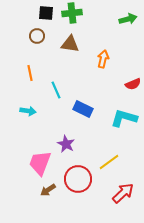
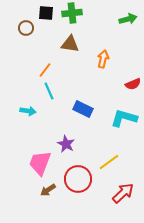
brown circle: moved 11 px left, 8 px up
orange line: moved 15 px right, 3 px up; rotated 49 degrees clockwise
cyan line: moved 7 px left, 1 px down
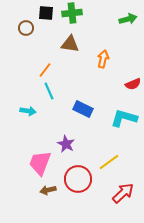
brown arrow: rotated 21 degrees clockwise
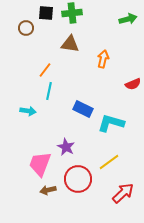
cyan line: rotated 36 degrees clockwise
cyan L-shape: moved 13 px left, 5 px down
purple star: moved 3 px down
pink trapezoid: moved 1 px down
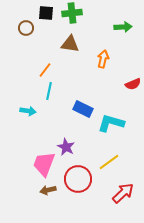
green arrow: moved 5 px left, 8 px down; rotated 12 degrees clockwise
pink trapezoid: moved 4 px right
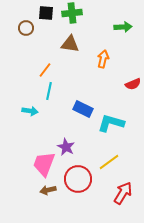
cyan arrow: moved 2 px right
red arrow: rotated 15 degrees counterclockwise
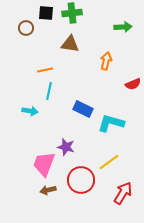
orange arrow: moved 3 px right, 2 px down
orange line: rotated 42 degrees clockwise
purple star: rotated 12 degrees counterclockwise
red circle: moved 3 px right, 1 px down
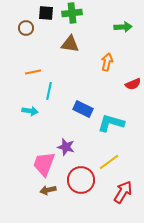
orange arrow: moved 1 px right, 1 px down
orange line: moved 12 px left, 2 px down
red arrow: moved 1 px up
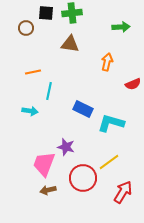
green arrow: moved 2 px left
red circle: moved 2 px right, 2 px up
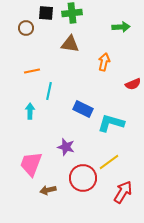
orange arrow: moved 3 px left
orange line: moved 1 px left, 1 px up
cyan arrow: rotated 98 degrees counterclockwise
pink trapezoid: moved 13 px left
